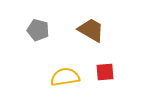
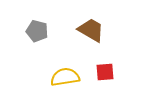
gray pentagon: moved 1 px left, 1 px down
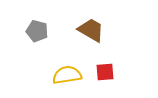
yellow semicircle: moved 2 px right, 2 px up
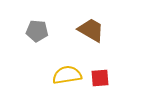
gray pentagon: rotated 10 degrees counterclockwise
red square: moved 5 px left, 6 px down
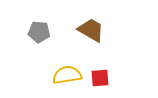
gray pentagon: moved 2 px right, 1 px down
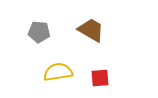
yellow semicircle: moved 9 px left, 3 px up
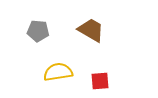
gray pentagon: moved 1 px left, 1 px up
red square: moved 3 px down
